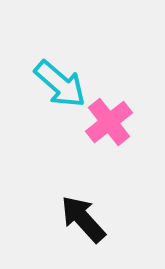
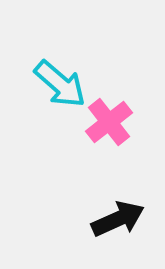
black arrow: moved 35 px right; rotated 108 degrees clockwise
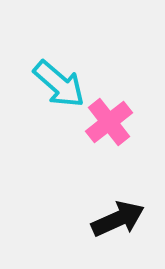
cyan arrow: moved 1 px left
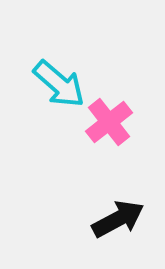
black arrow: rotated 4 degrees counterclockwise
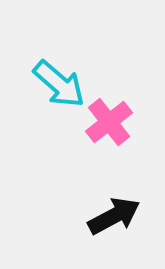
black arrow: moved 4 px left, 3 px up
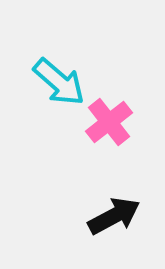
cyan arrow: moved 2 px up
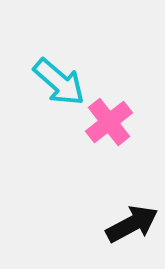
black arrow: moved 18 px right, 8 px down
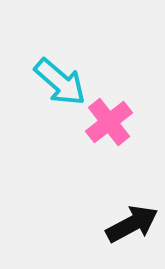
cyan arrow: moved 1 px right
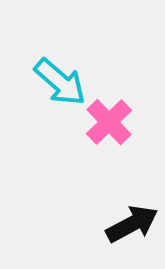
pink cross: rotated 6 degrees counterclockwise
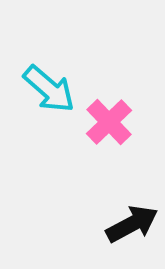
cyan arrow: moved 11 px left, 7 px down
